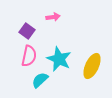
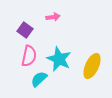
purple square: moved 2 px left, 1 px up
cyan semicircle: moved 1 px left, 1 px up
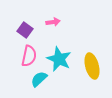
pink arrow: moved 5 px down
yellow ellipse: rotated 40 degrees counterclockwise
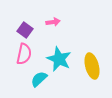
pink semicircle: moved 5 px left, 2 px up
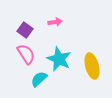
pink arrow: moved 2 px right
pink semicircle: moved 2 px right; rotated 45 degrees counterclockwise
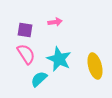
purple square: rotated 28 degrees counterclockwise
yellow ellipse: moved 3 px right
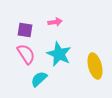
cyan star: moved 5 px up
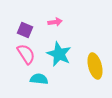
purple square: rotated 14 degrees clockwise
cyan semicircle: rotated 48 degrees clockwise
